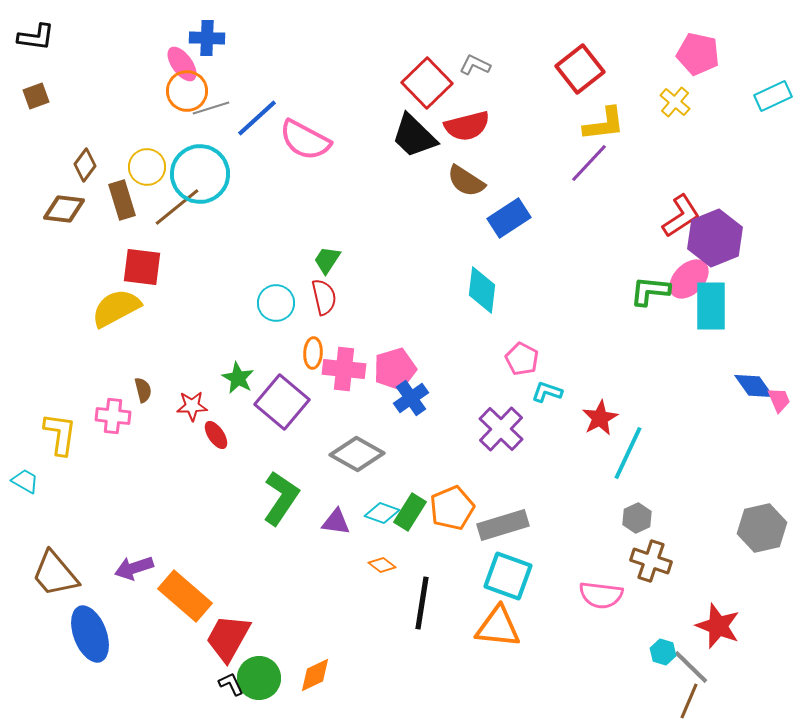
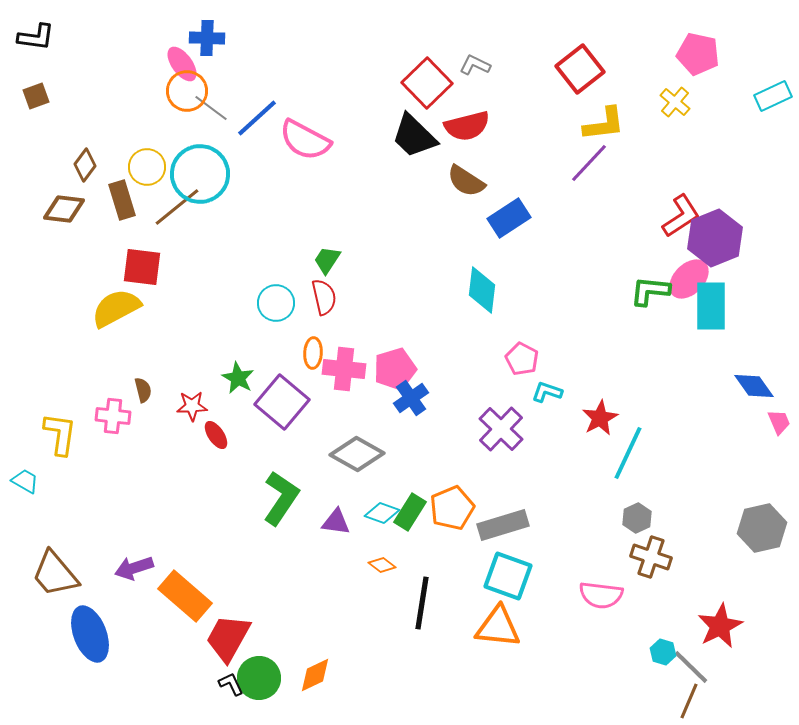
gray line at (211, 108): rotated 54 degrees clockwise
pink trapezoid at (779, 400): moved 22 px down
brown cross at (651, 561): moved 4 px up
red star at (718, 626): moved 2 px right; rotated 24 degrees clockwise
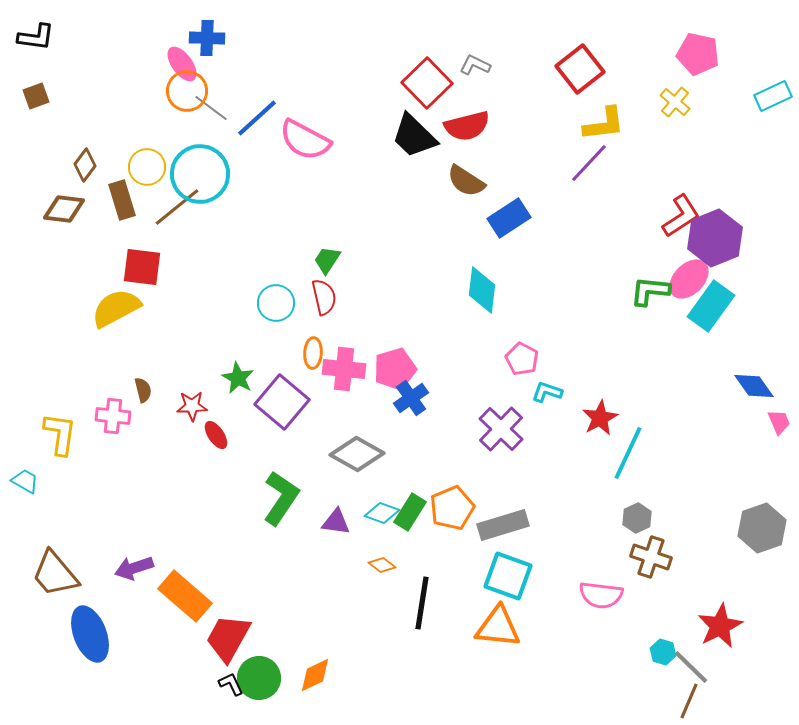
cyan rectangle at (711, 306): rotated 36 degrees clockwise
gray hexagon at (762, 528): rotated 6 degrees counterclockwise
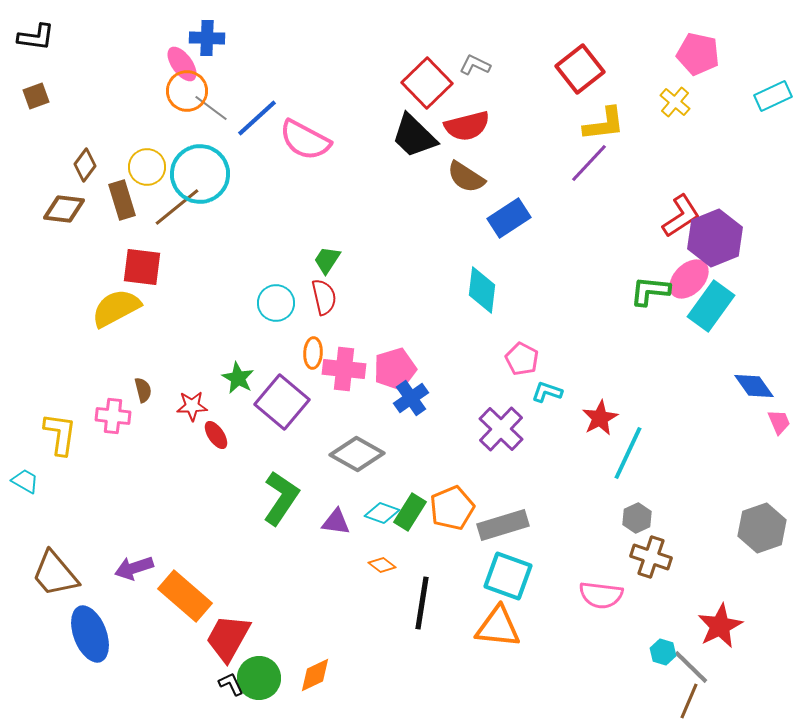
brown semicircle at (466, 181): moved 4 px up
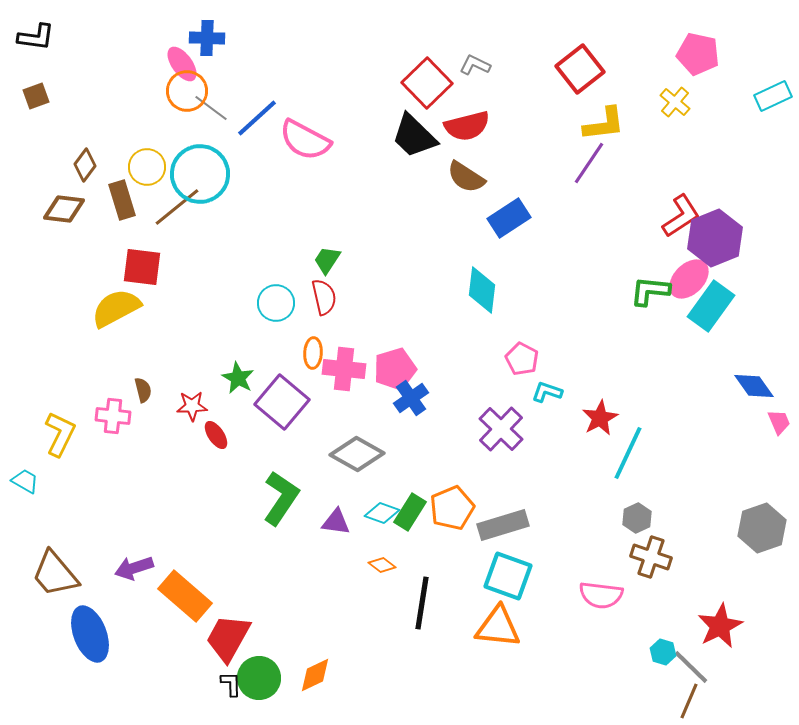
purple line at (589, 163): rotated 9 degrees counterclockwise
yellow L-shape at (60, 434): rotated 18 degrees clockwise
black L-shape at (231, 684): rotated 24 degrees clockwise
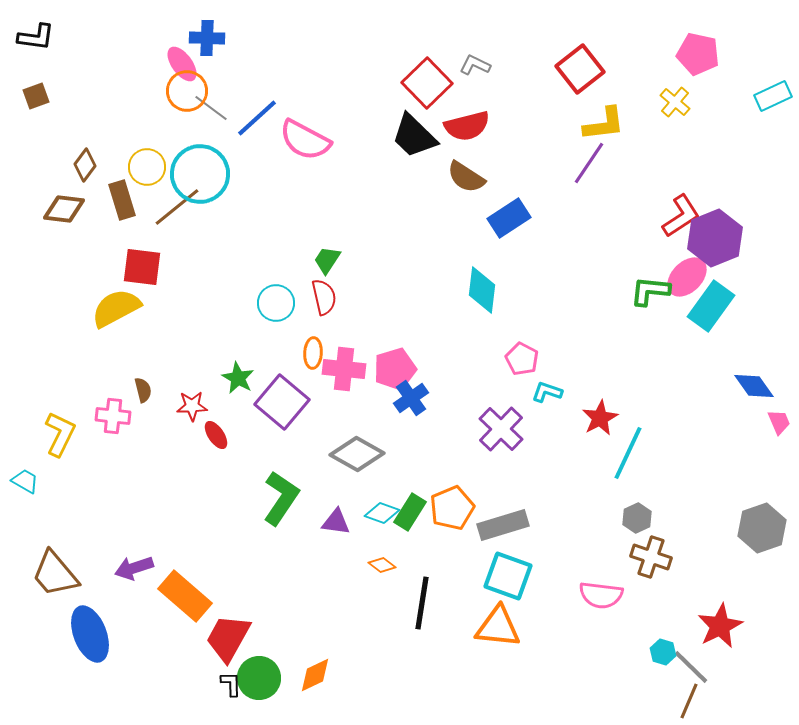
pink ellipse at (689, 279): moved 2 px left, 2 px up
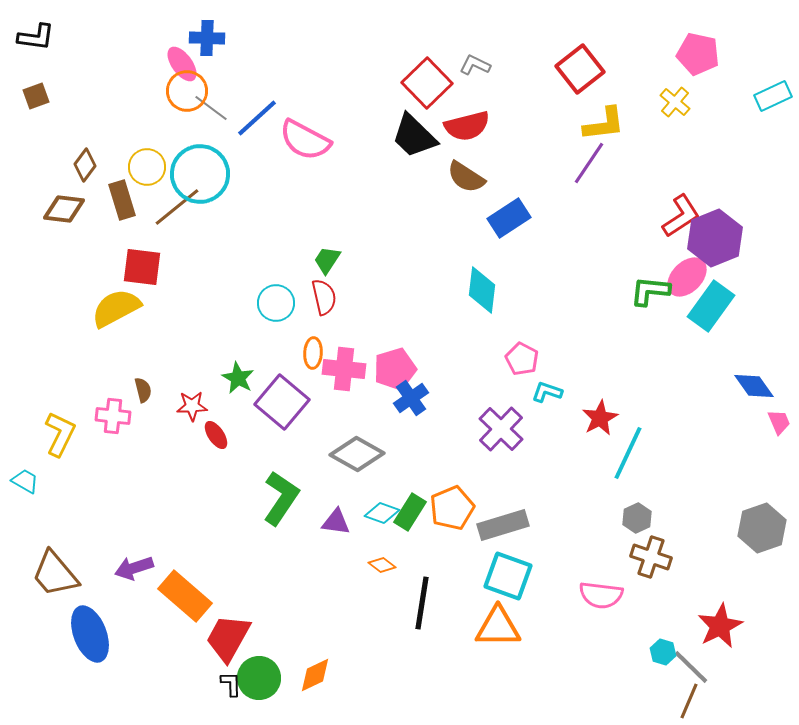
orange triangle at (498, 627): rotated 6 degrees counterclockwise
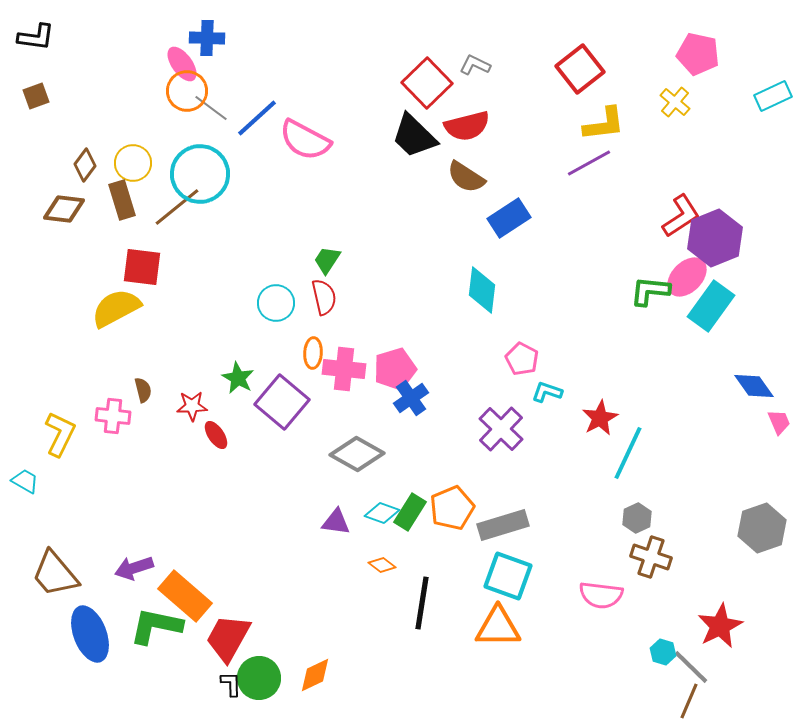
purple line at (589, 163): rotated 27 degrees clockwise
yellow circle at (147, 167): moved 14 px left, 4 px up
green L-shape at (281, 498): moved 125 px left, 128 px down; rotated 112 degrees counterclockwise
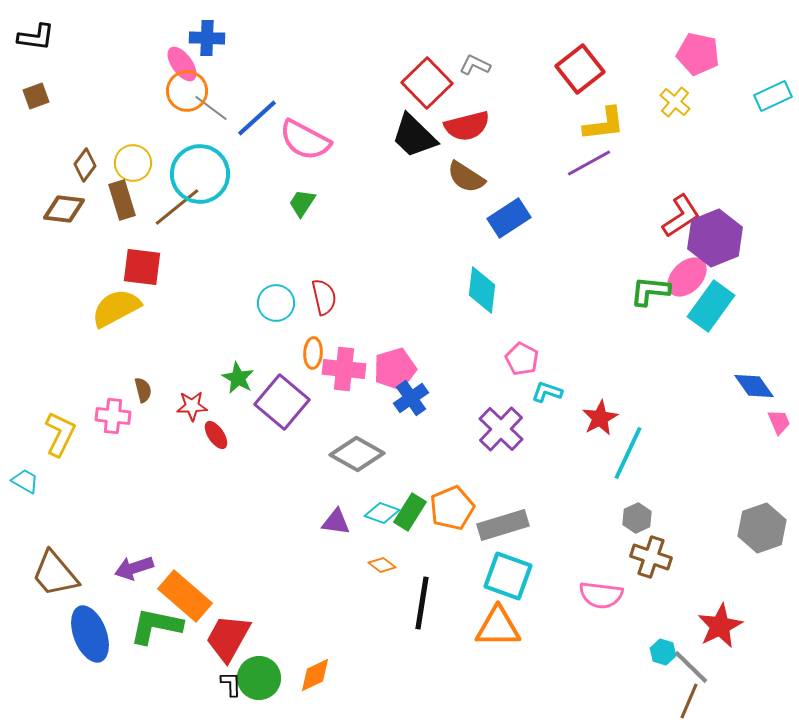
green trapezoid at (327, 260): moved 25 px left, 57 px up
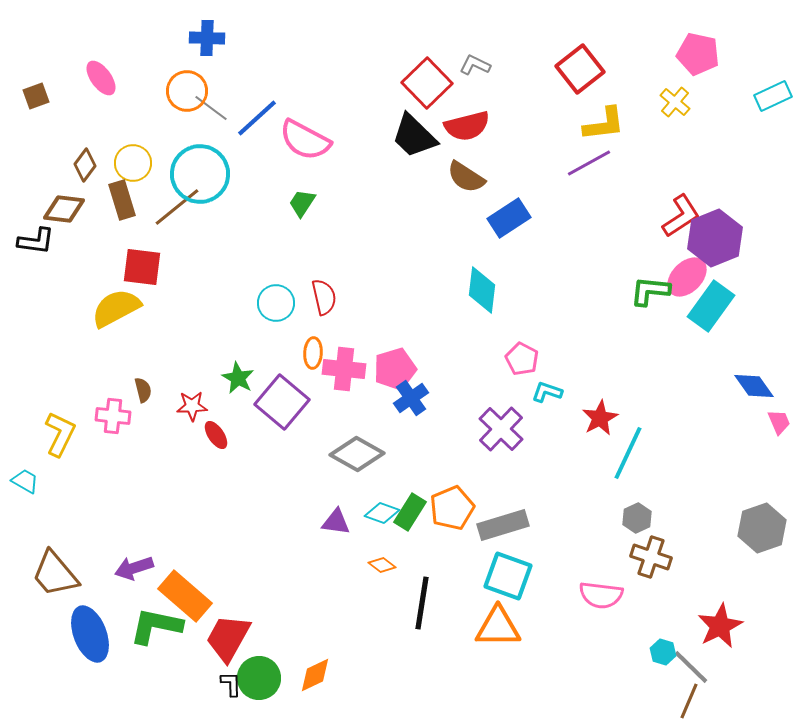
black L-shape at (36, 37): moved 204 px down
pink ellipse at (182, 64): moved 81 px left, 14 px down
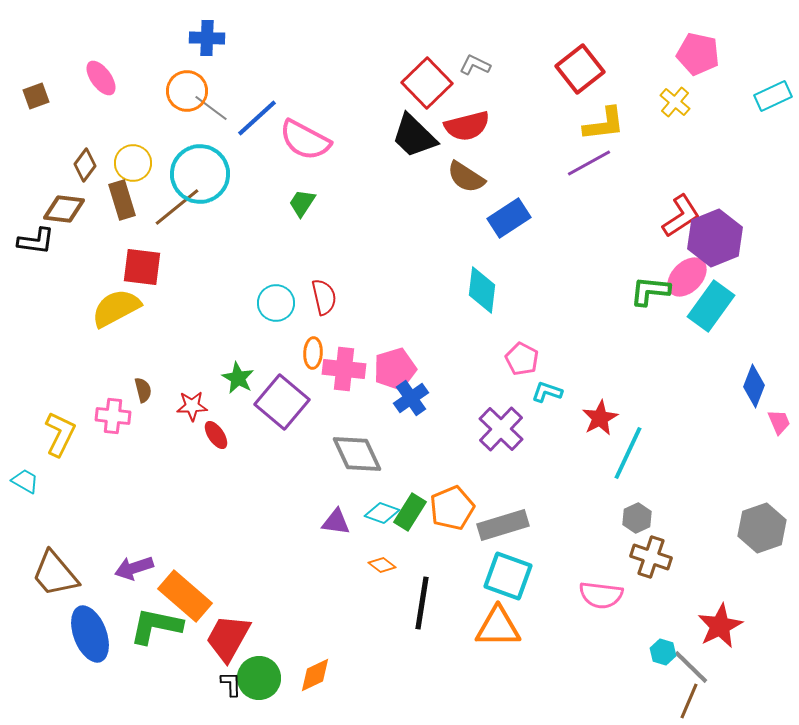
blue diamond at (754, 386): rotated 57 degrees clockwise
gray diamond at (357, 454): rotated 36 degrees clockwise
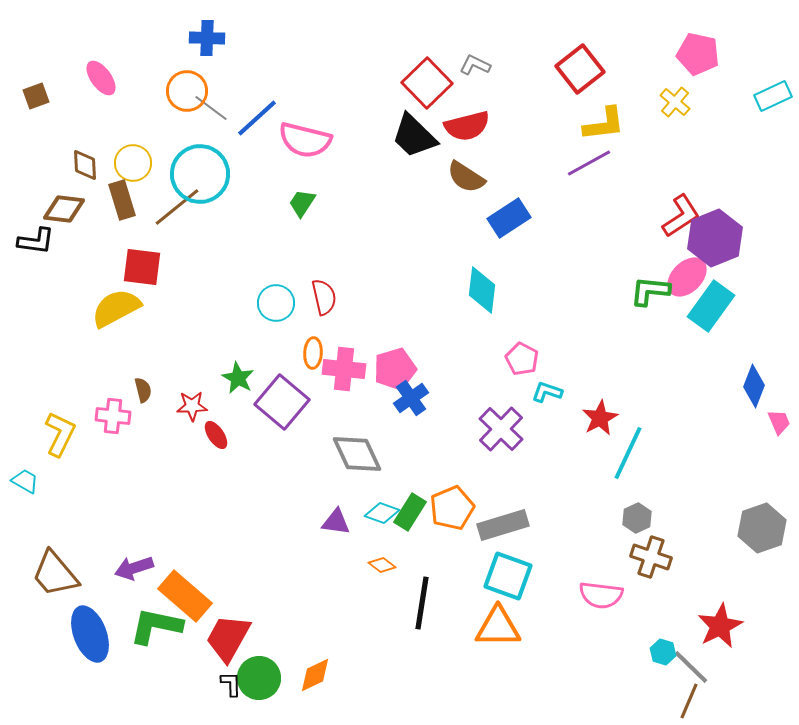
pink semicircle at (305, 140): rotated 14 degrees counterclockwise
brown diamond at (85, 165): rotated 40 degrees counterclockwise
